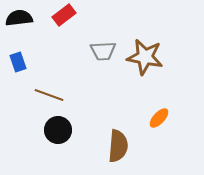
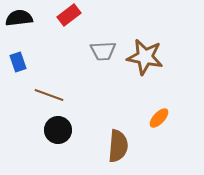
red rectangle: moved 5 px right
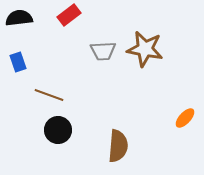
brown star: moved 8 px up
orange ellipse: moved 26 px right
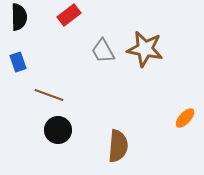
black semicircle: moved 1 px up; rotated 96 degrees clockwise
gray trapezoid: rotated 64 degrees clockwise
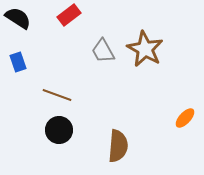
black semicircle: moved 1 px left, 1 px down; rotated 56 degrees counterclockwise
brown star: rotated 18 degrees clockwise
brown line: moved 8 px right
black circle: moved 1 px right
